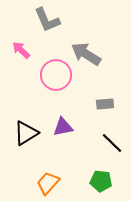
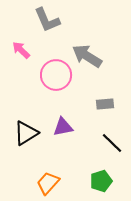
gray arrow: moved 1 px right, 2 px down
green pentagon: rotated 25 degrees counterclockwise
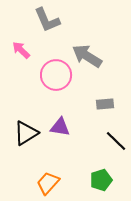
purple triangle: moved 3 px left; rotated 20 degrees clockwise
black line: moved 4 px right, 2 px up
green pentagon: moved 1 px up
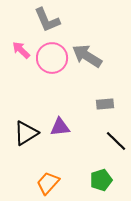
pink circle: moved 4 px left, 17 px up
purple triangle: rotated 15 degrees counterclockwise
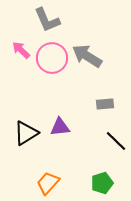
green pentagon: moved 1 px right, 3 px down
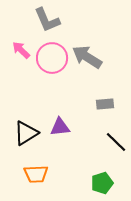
gray arrow: moved 1 px down
black line: moved 1 px down
orange trapezoid: moved 12 px left, 9 px up; rotated 135 degrees counterclockwise
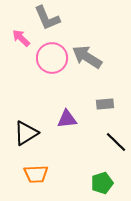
gray L-shape: moved 2 px up
pink arrow: moved 12 px up
purple triangle: moved 7 px right, 8 px up
